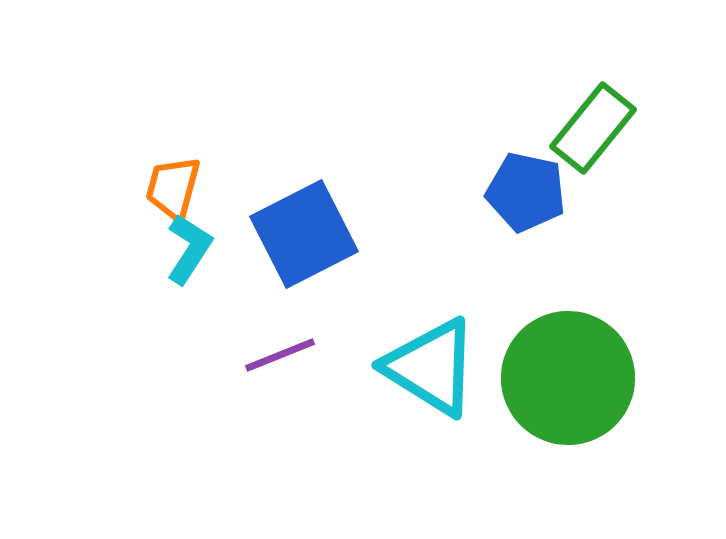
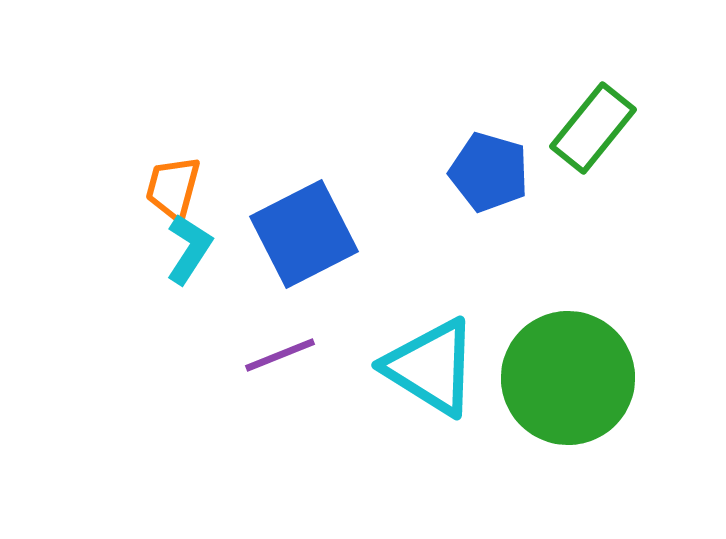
blue pentagon: moved 37 px left, 20 px up; rotated 4 degrees clockwise
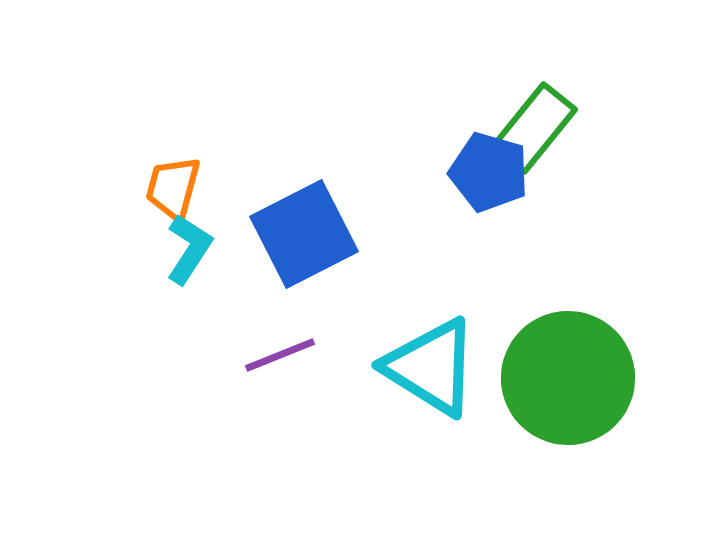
green rectangle: moved 59 px left
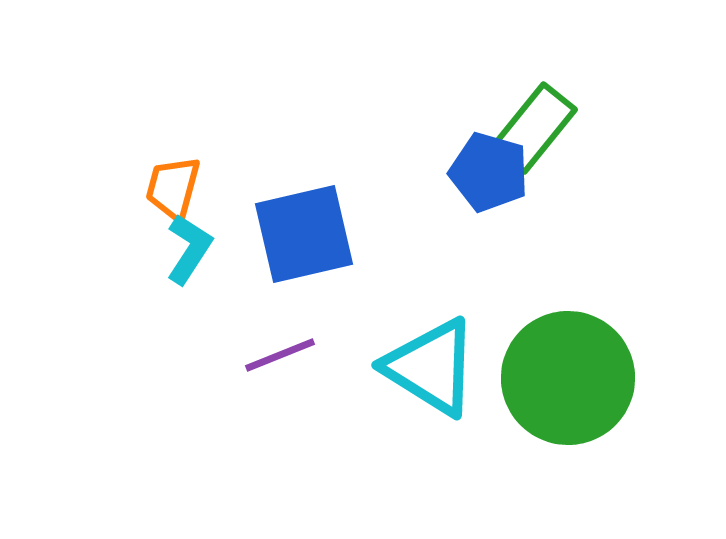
blue square: rotated 14 degrees clockwise
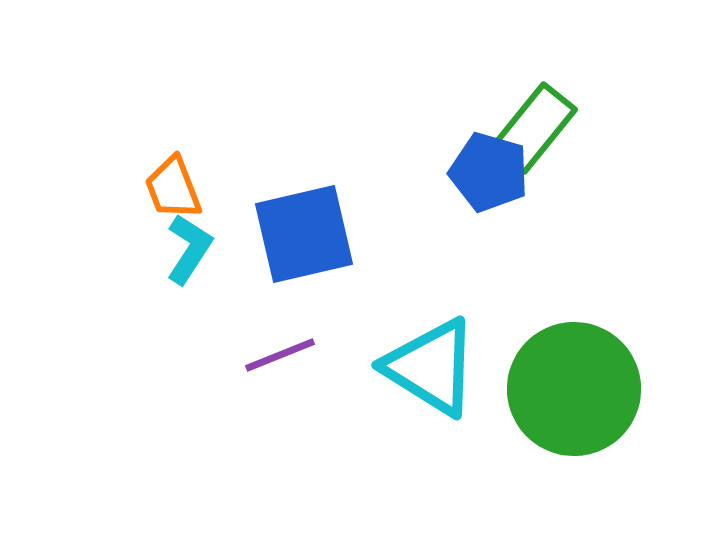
orange trapezoid: rotated 36 degrees counterclockwise
green circle: moved 6 px right, 11 px down
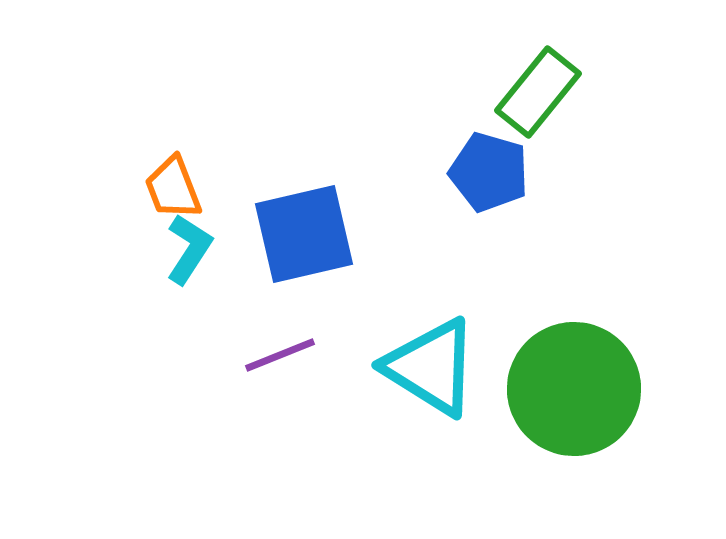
green rectangle: moved 4 px right, 36 px up
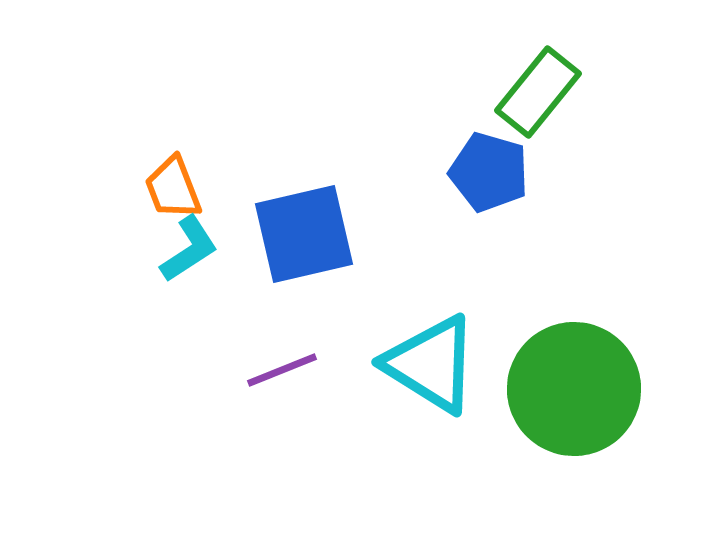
cyan L-shape: rotated 24 degrees clockwise
purple line: moved 2 px right, 15 px down
cyan triangle: moved 3 px up
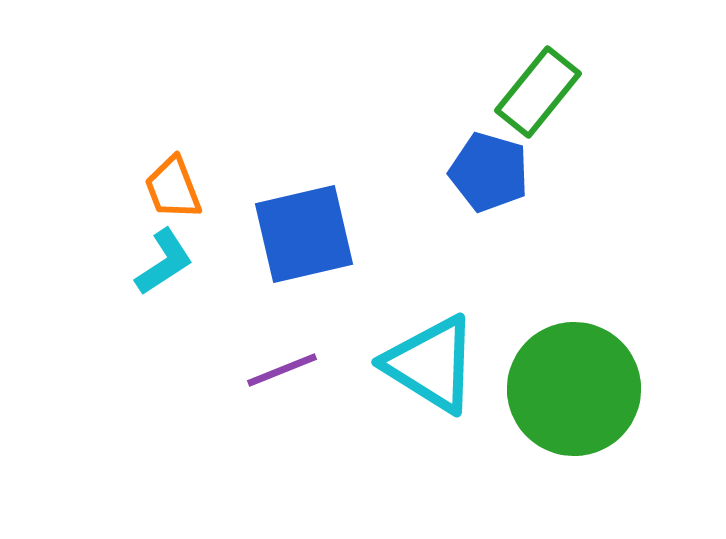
cyan L-shape: moved 25 px left, 13 px down
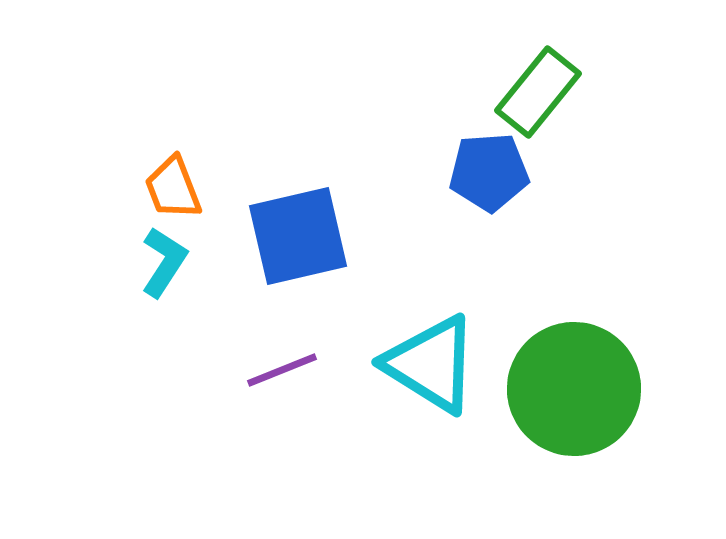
blue pentagon: rotated 20 degrees counterclockwise
blue square: moved 6 px left, 2 px down
cyan L-shape: rotated 24 degrees counterclockwise
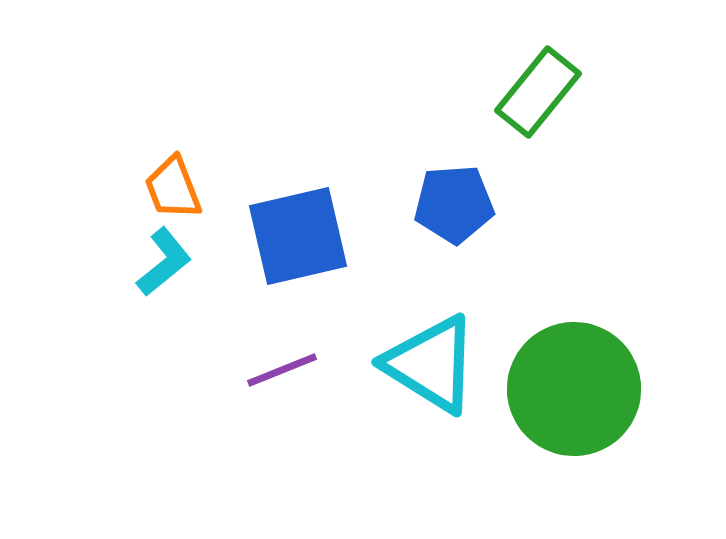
blue pentagon: moved 35 px left, 32 px down
cyan L-shape: rotated 18 degrees clockwise
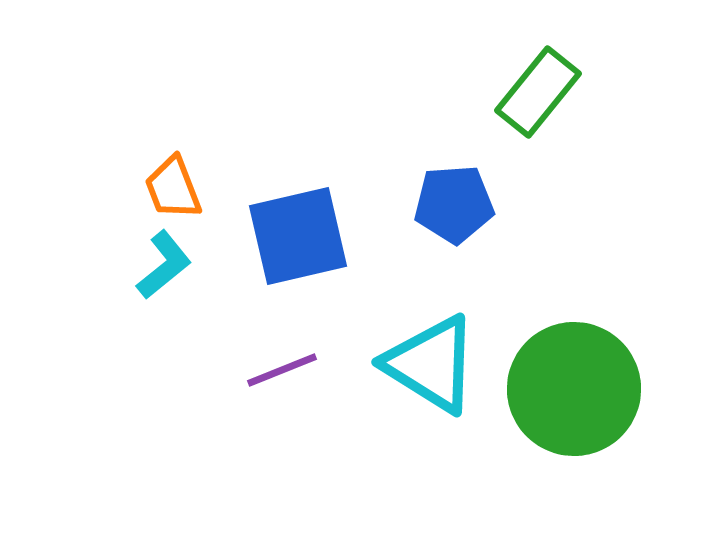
cyan L-shape: moved 3 px down
